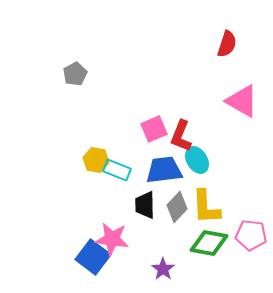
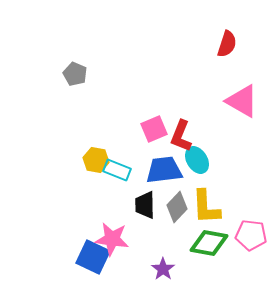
gray pentagon: rotated 20 degrees counterclockwise
blue square: rotated 12 degrees counterclockwise
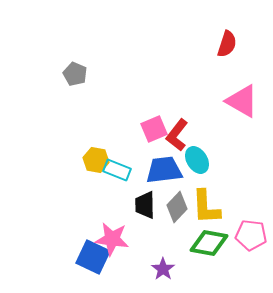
red L-shape: moved 4 px left, 1 px up; rotated 16 degrees clockwise
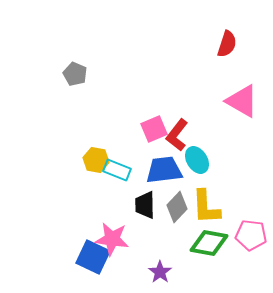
purple star: moved 3 px left, 3 px down
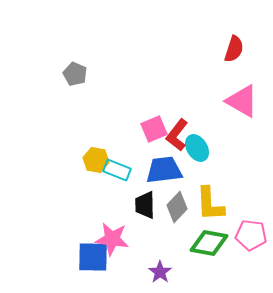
red semicircle: moved 7 px right, 5 px down
cyan ellipse: moved 12 px up
yellow L-shape: moved 4 px right, 3 px up
blue square: rotated 24 degrees counterclockwise
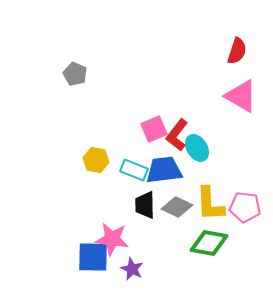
red semicircle: moved 3 px right, 2 px down
pink triangle: moved 1 px left, 5 px up
cyan rectangle: moved 17 px right
gray diamond: rotated 72 degrees clockwise
pink pentagon: moved 6 px left, 28 px up
purple star: moved 28 px left, 3 px up; rotated 10 degrees counterclockwise
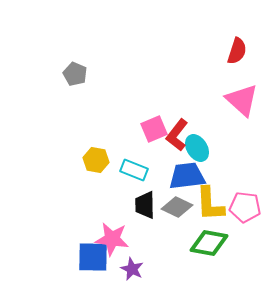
pink triangle: moved 1 px right, 4 px down; rotated 12 degrees clockwise
blue trapezoid: moved 23 px right, 6 px down
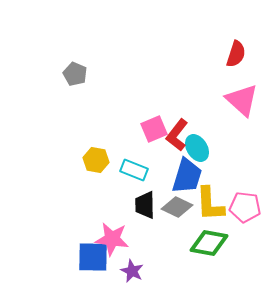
red semicircle: moved 1 px left, 3 px down
blue trapezoid: rotated 114 degrees clockwise
purple star: moved 2 px down
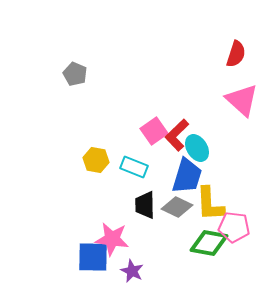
pink square: moved 2 px down; rotated 12 degrees counterclockwise
red L-shape: rotated 8 degrees clockwise
cyan rectangle: moved 3 px up
pink pentagon: moved 11 px left, 20 px down
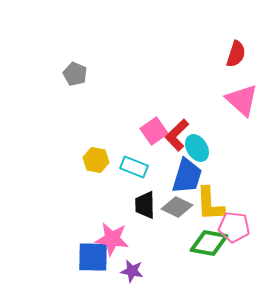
purple star: rotated 15 degrees counterclockwise
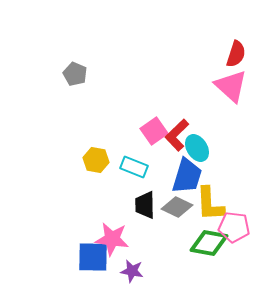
pink triangle: moved 11 px left, 14 px up
